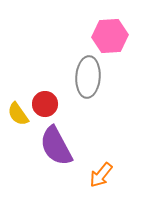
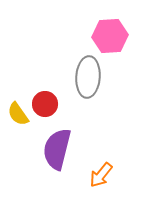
purple semicircle: moved 1 px right, 3 px down; rotated 42 degrees clockwise
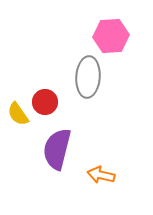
pink hexagon: moved 1 px right
red circle: moved 2 px up
orange arrow: rotated 64 degrees clockwise
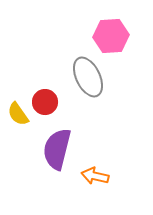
gray ellipse: rotated 30 degrees counterclockwise
orange arrow: moved 6 px left, 1 px down
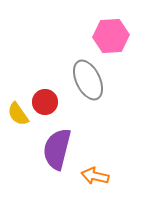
gray ellipse: moved 3 px down
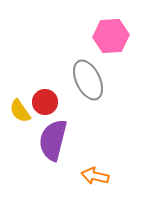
yellow semicircle: moved 2 px right, 3 px up
purple semicircle: moved 4 px left, 9 px up
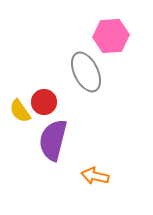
gray ellipse: moved 2 px left, 8 px up
red circle: moved 1 px left
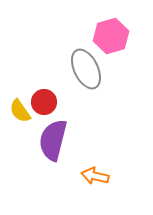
pink hexagon: rotated 12 degrees counterclockwise
gray ellipse: moved 3 px up
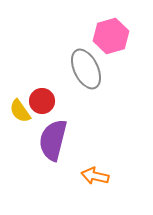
red circle: moved 2 px left, 1 px up
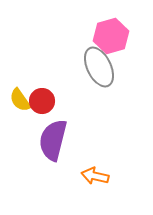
gray ellipse: moved 13 px right, 2 px up
yellow semicircle: moved 11 px up
